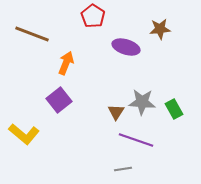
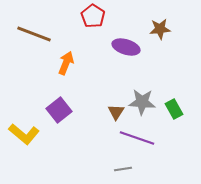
brown line: moved 2 px right
purple square: moved 10 px down
purple line: moved 1 px right, 2 px up
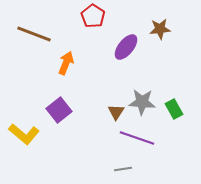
purple ellipse: rotated 68 degrees counterclockwise
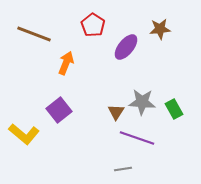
red pentagon: moved 9 px down
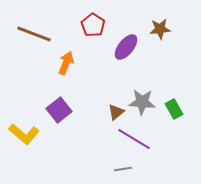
brown triangle: rotated 18 degrees clockwise
purple line: moved 3 px left, 1 px down; rotated 12 degrees clockwise
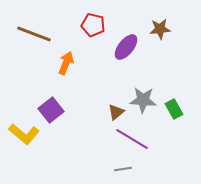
red pentagon: rotated 20 degrees counterclockwise
gray star: moved 1 px right, 2 px up
purple square: moved 8 px left
purple line: moved 2 px left
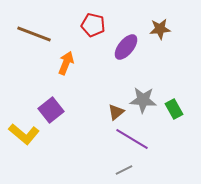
gray line: moved 1 px right, 1 px down; rotated 18 degrees counterclockwise
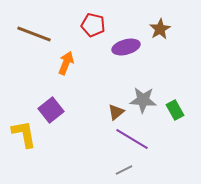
brown star: rotated 25 degrees counterclockwise
purple ellipse: rotated 36 degrees clockwise
green rectangle: moved 1 px right, 1 px down
yellow L-shape: rotated 140 degrees counterclockwise
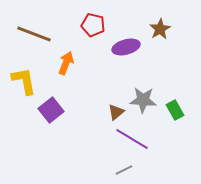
yellow L-shape: moved 53 px up
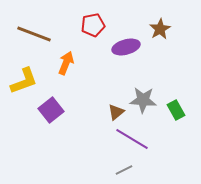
red pentagon: rotated 25 degrees counterclockwise
yellow L-shape: rotated 80 degrees clockwise
green rectangle: moved 1 px right
